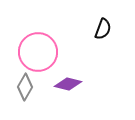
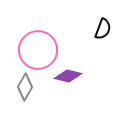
pink circle: moved 2 px up
purple diamond: moved 8 px up
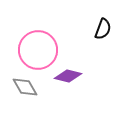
gray diamond: rotated 60 degrees counterclockwise
